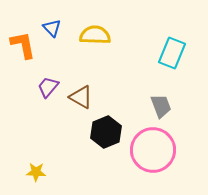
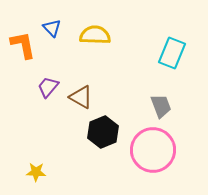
black hexagon: moved 3 px left
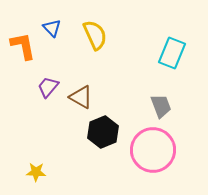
yellow semicircle: rotated 64 degrees clockwise
orange L-shape: moved 1 px down
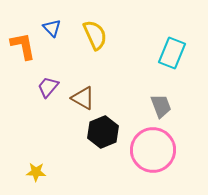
brown triangle: moved 2 px right, 1 px down
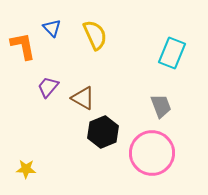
pink circle: moved 1 px left, 3 px down
yellow star: moved 10 px left, 3 px up
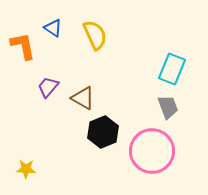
blue triangle: moved 1 px right; rotated 12 degrees counterclockwise
cyan rectangle: moved 16 px down
gray trapezoid: moved 7 px right, 1 px down
pink circle: moved 2 px up
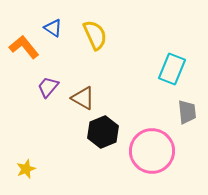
orange L-shape: moved 1 px right, 1 px down; rotated 28 degrees counterclockwise
gray trapezoid: moved 19 px right, 5 px down; rotated 15 degrees clockwise
yellow star: rotated 24 degrees counterclockwise
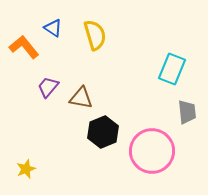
yellow semicircle: rotated 8 degrees clockwise
brown triangle: moved 2 px left; rotated 20 degrees counterclockwise
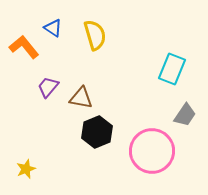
gray trapezoid: moved 2 px left, 3 px down; rotated 40 degrees clockwise
black hexagon: moved 6 px left
